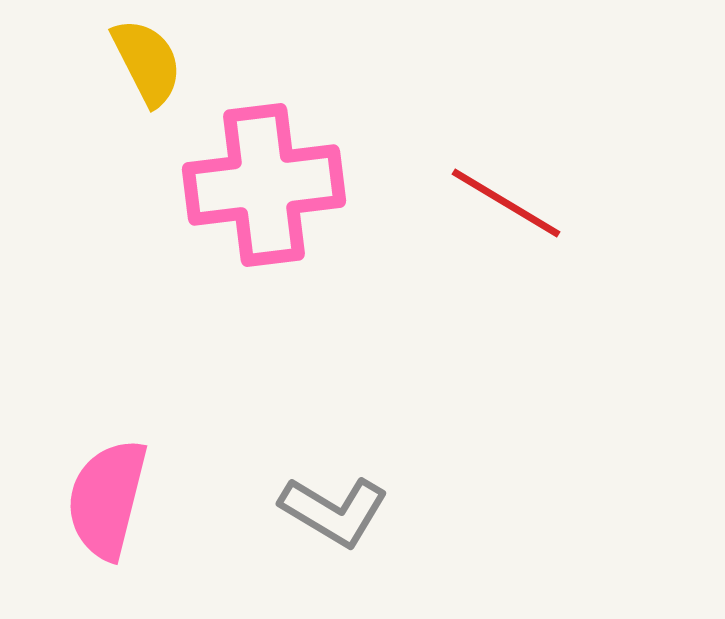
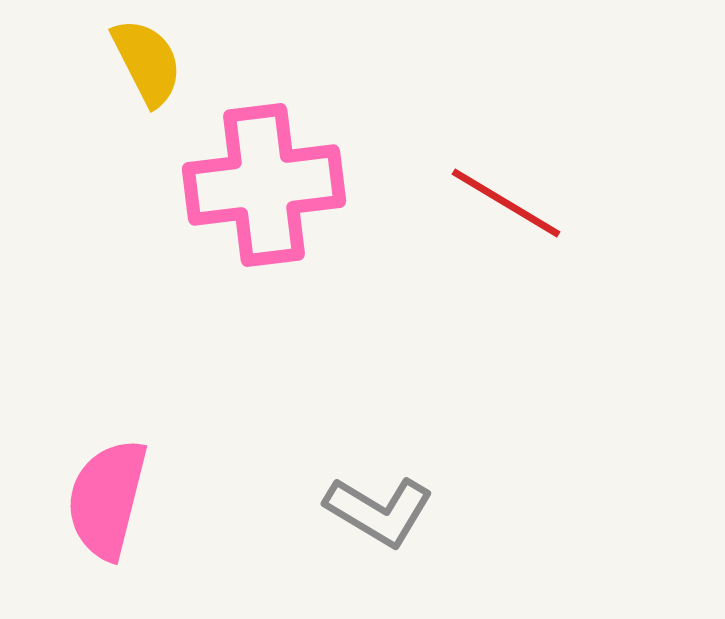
gray L-shape: moved 45 px right
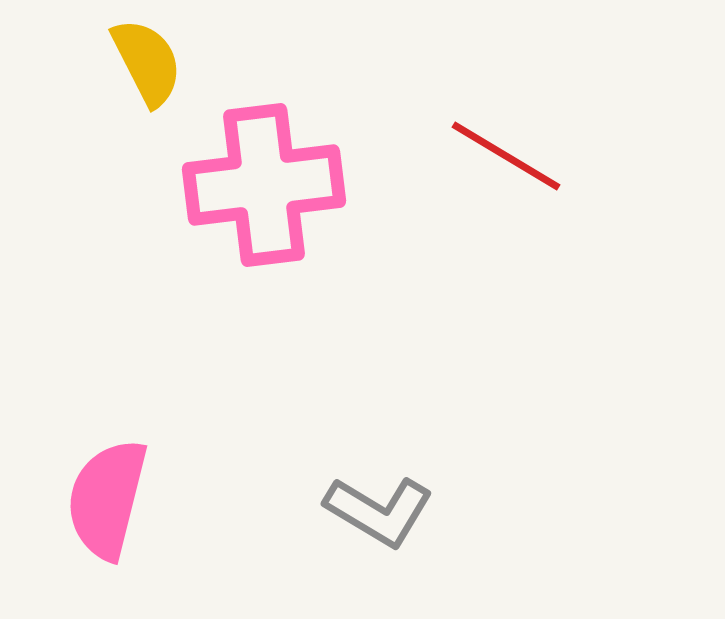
red line: moved 47 px up
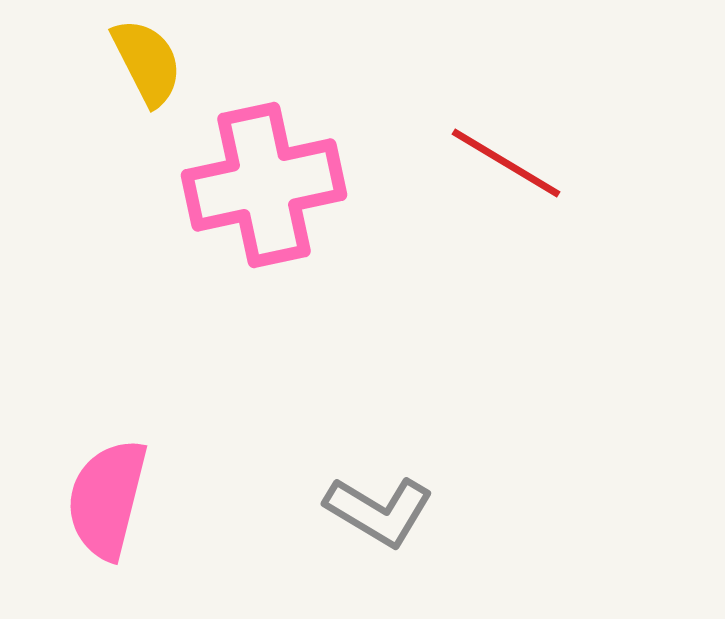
red line: moved 7 px down
pink cross: rotated 5 degrees counterclockwise
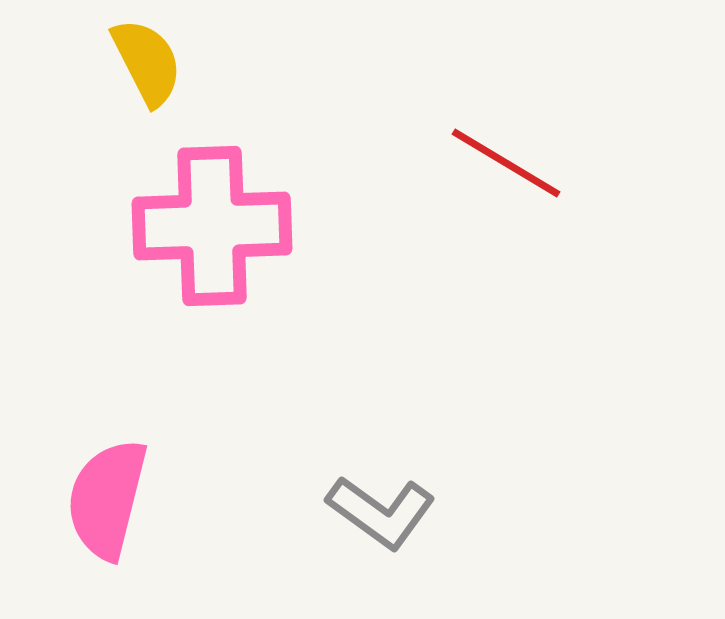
pink cross: moved 52 px left, 41 px down; rotated 10 degrees clockwise
gray L-shape: moved 2 px right, 1 px down; rotated 5 degrees clockwise
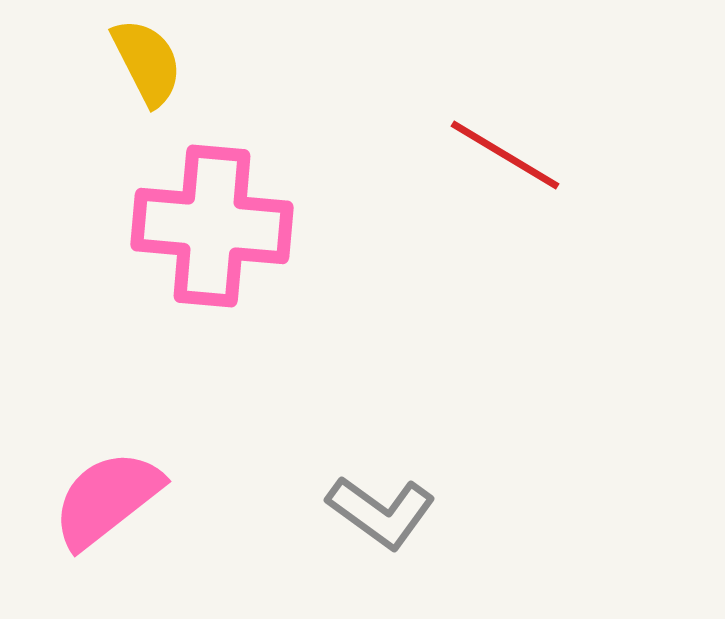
red line: moved 1 px left, 8 px up
pink cross: rotated 7 degrees clockwise
pink semicircle: rotated 38 degrees clockwise
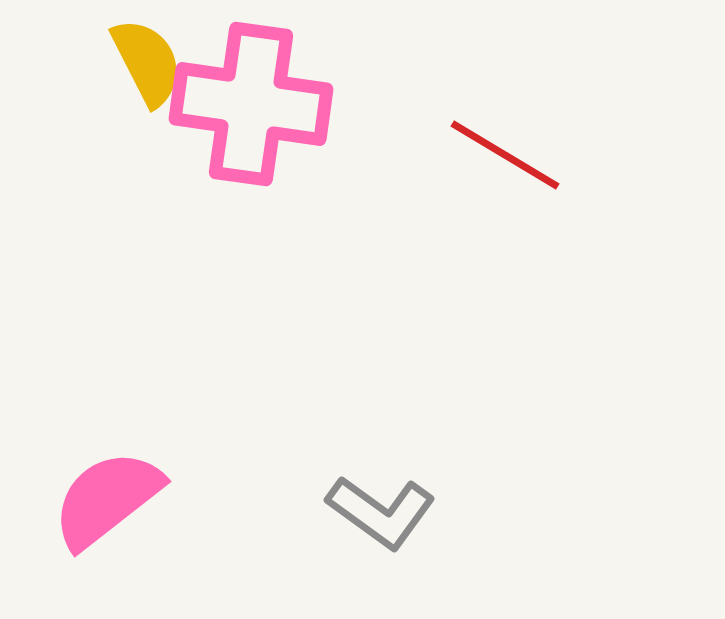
pink cross: moved 39 px right, 122 px up; rotated 3 degrees clockwise
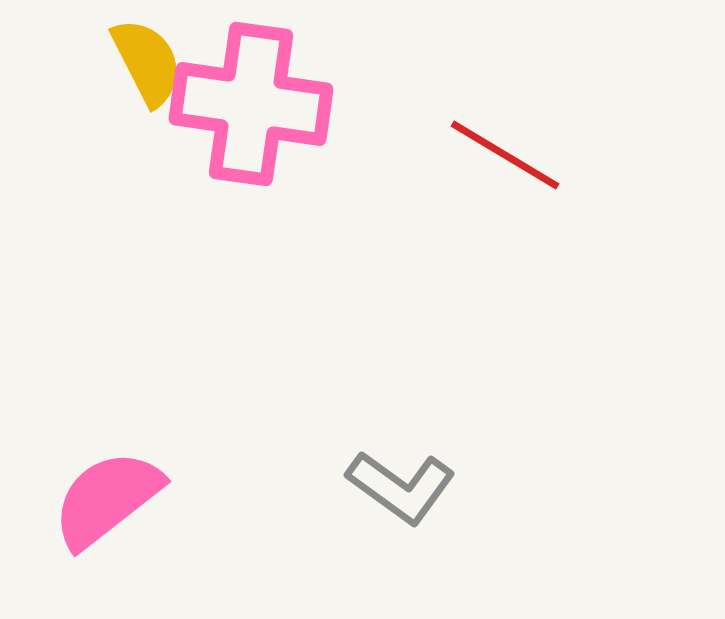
gray L-shape: moved 20 px right, 25 px up
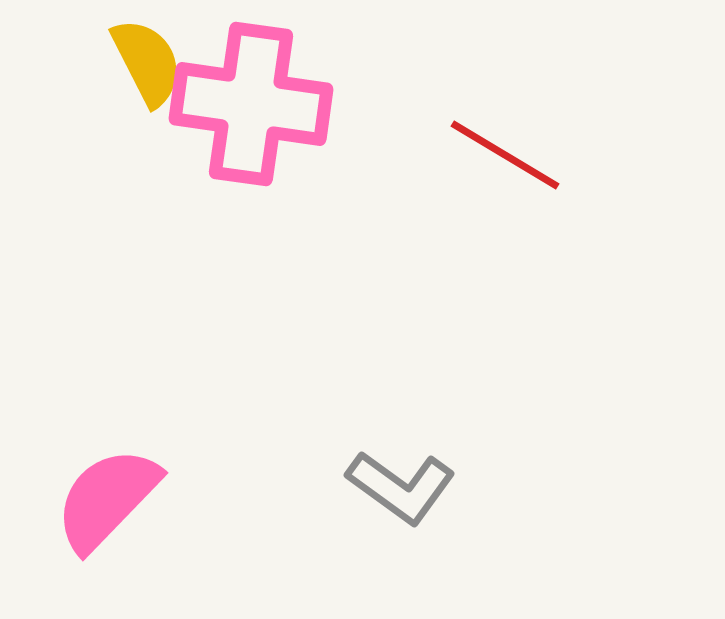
pink semicircle: rotated 8 degrees counterclockwise
